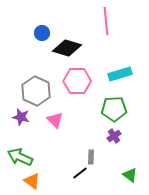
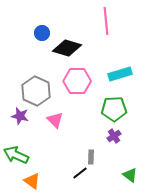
purple star: moved 1 px left, 1 px up
green arrow: moved 4 px left, 2 px up
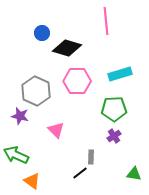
pink triangle: moved 1 px right, 10 px down
green triangle: moved 4 px right, 1 px up; rotated 28 degrees counterclockwise
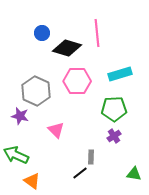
pink line: moved 9 px left, 12 px down
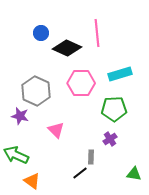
blue circle: moved 1 px left
black diamond: rotated 8 degrees clockwise
pink hexagon: moved 4 px right, 2 px down
purple cross: moved 4 px left, 3 px down
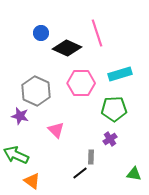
pink line: rotated 12 degrees counterclockwise
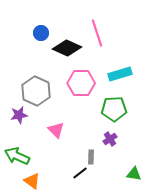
purple star: moved 1 px left, 1 px up; rotated 24 degrees counterclockwise
green arrow: moved 1 px right, 1 px down
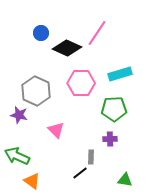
pink line: rotated 52 degrees clockwise
purple star: rotated 24 degrees clockwise
purple cross: rotated 32 degrees clockwise
green triangle: moved 9 px left, 6 px down
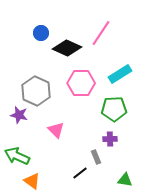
pink line: moved 4 px right
cyan rectangle: rotated 15 degrees counterclockwise
gray rectangle: moved 5 px right; rotated 24 degrees counterclockwise
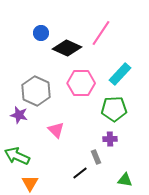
cyan rectangle: rotated 15 degrees counterclockwise
orange triangle: moved 2 px left, 2 px down; rotated 24 degrees clockwise
